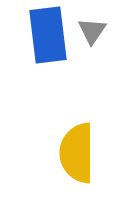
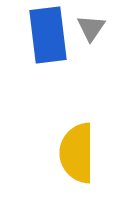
gray triangle: moved 1 px left, 3 px up
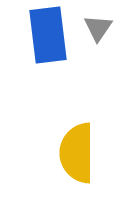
gray triangle: moved 7 px right
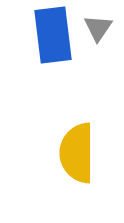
blue rectangle: moved 5 px right
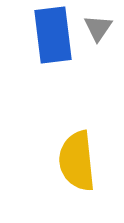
yellow semicircle: moved 8 px down; rotated 6 degrees counterclockwise
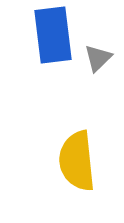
gray triangle: moved 30 px down; rotated 12 degrees clockwise
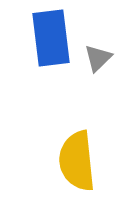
blue rectangle: moved 2 px left, 3 px down
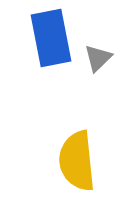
blue rectangle: rotated 4 degrees counterclockwise
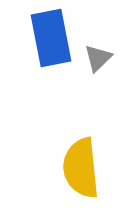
yellow semicircle: moved 4 px right, 7 px down
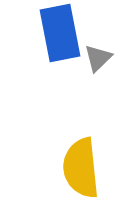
blue rectangle: moved 9 px right, 5 px up
